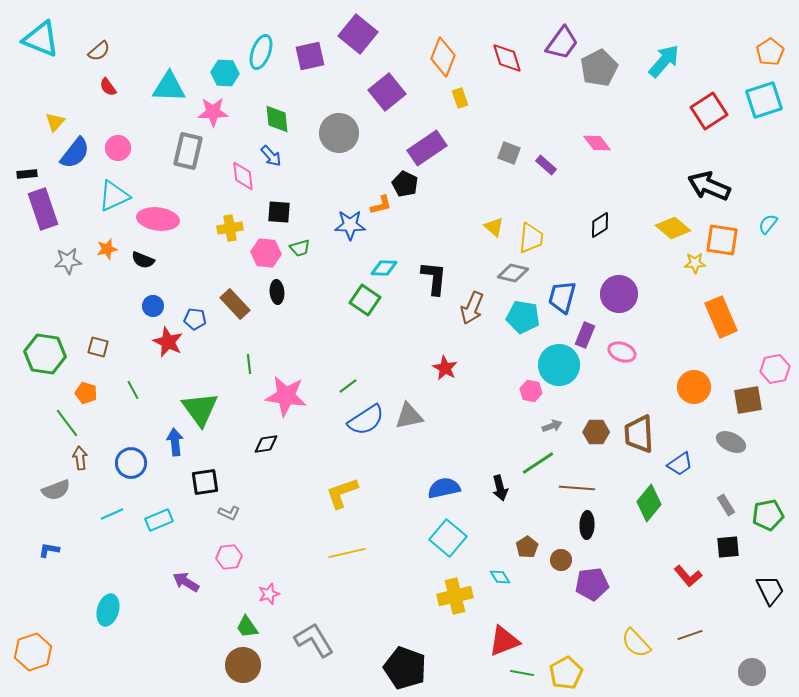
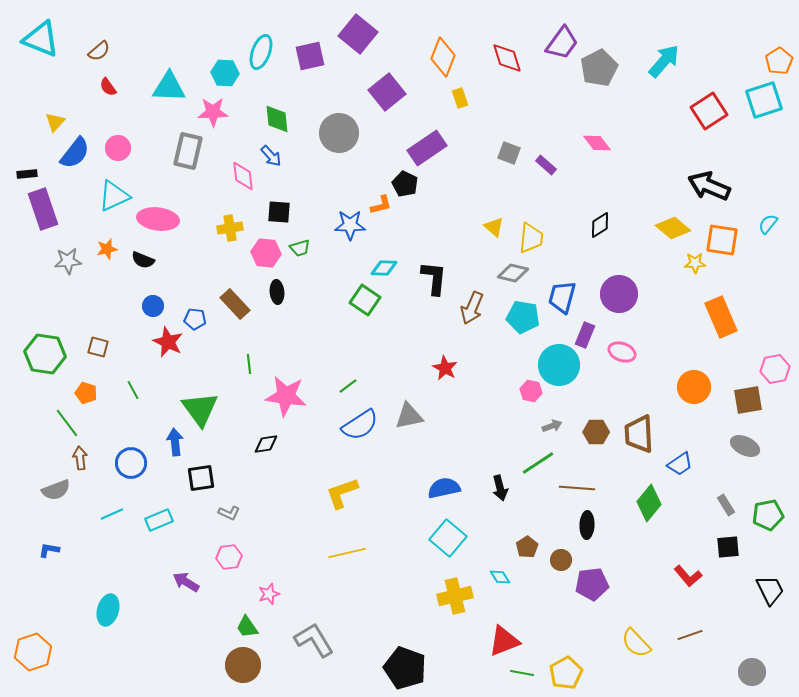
orange pentagon at (770, 52): moved 9 px right, 9 px down
blue semicircle at (366, 420): moved 6 px left, 5 px down
gray ellipse at (731, 442): moved 14 px right, 4 px down
black square at (205, 482): moved 4 px left, 4 px up
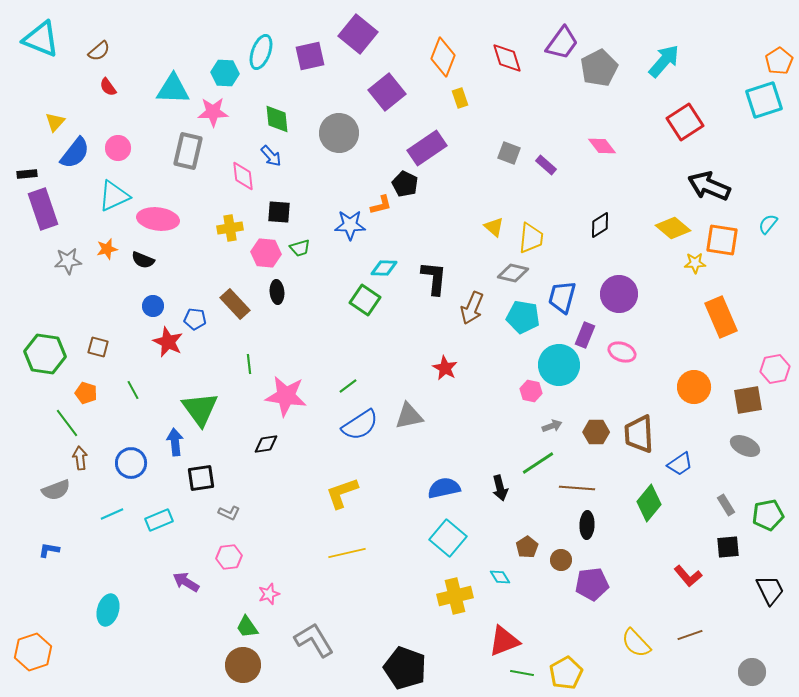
cyan triangle at (169, 87): moved 4 px right, 2 px down
red square at (709, 111): moved 24 px left, 11 px down
pink diamond at (597, 143): moved 5 px right, 3 px down
